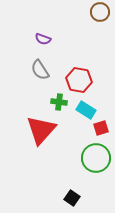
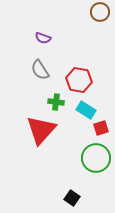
purple semicircle: moved 1 px up
green cross: moved 3 px left
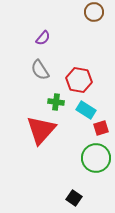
brown circle: moved 6 px left
purple semicircle: rotated 70 degrees counterclockwise
black square: moved 2 px right
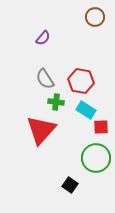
brown circle: moved 1 px right, 5 px down
gray semicircle: moved 5 px right, 9 px down
red hexagon: moved 2 px right, 1 px down
red square: moved 1 px up; rotated 14 degrees clockwise
black square: moved 4 px left, 13 px up
